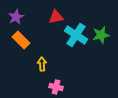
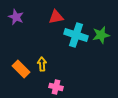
purple star: rotated 21 degrees counterclockwise
cyan cross: rotated 15 degrees counterclockwise
orange rectangle: moved 29 px down
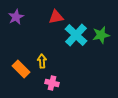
purple star: rotated 21 degrees clockwise
cyan cross: rotated 25 degrees clockwise
yellow arrow: moved 3 px up
pink cross: moved 4 px left, 4 px up
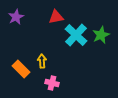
green star: rotated 12 degrees counterclockwise
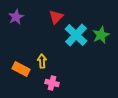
red triangle: rotated 35 degrees counterclockwise
orange rectangle: rotated 18 degrees counterclockwise
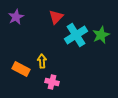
cyan cross: rotated 15 degrees clockwise
pink cross: moved 1 px up
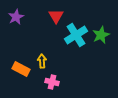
red triangle: moved 1 px up; rotated 14 degrees counterclockwise
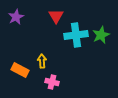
cyan cross: rotated 25 degrees clockwise
orange rectangle: moved 1 px left, 1 px down
